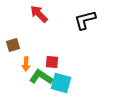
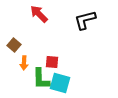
brown square: moved 1 px right; rotated 32 degrees counterclockwise
orange arrow: moved 2 px left, 1 px up
green L-shape: moved 2 px down; rotated 125 degrees counterclockwise
cyan square: moved 1 px left
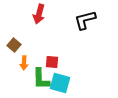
red arrow: rotated 120 degrees counterclockwise
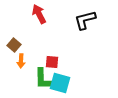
red arrow: rotated 138 degrees clockwise
orange arrow: moved 3 px left, 2 px up
green L-shape: moved 2 px right
